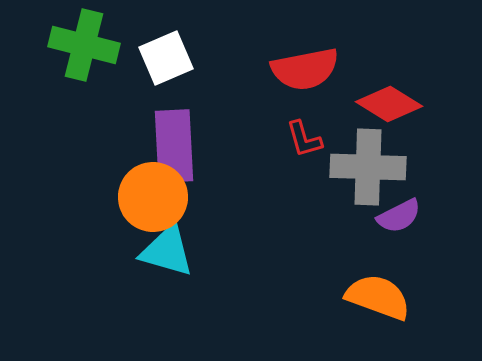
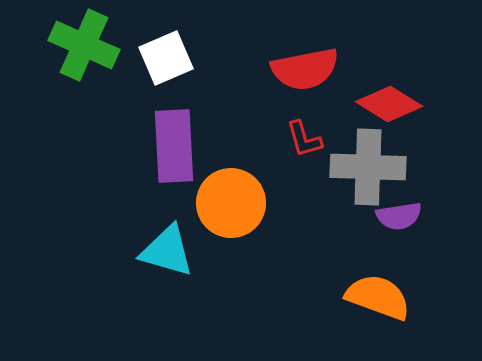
green cross: rotated 10 degrees clockwise
orange circle: moved 78 px right, 6 px down
purple semicircle: rotated 18 degrees clockwise
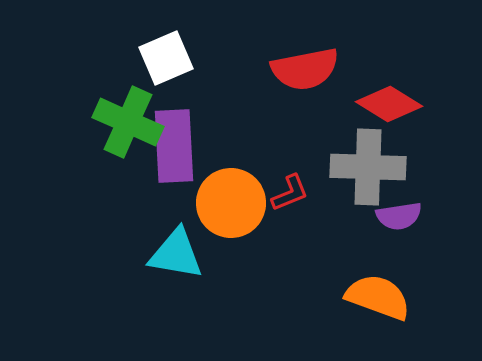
green cross: moved 44 px right, 77 px down
red L-shape: moved 14 px left, 54 px down; rotated 96 degrees counterclockwise
cyan triangle: moved 9 px right, 3 px down; rotated 6 degrees counterclockwise
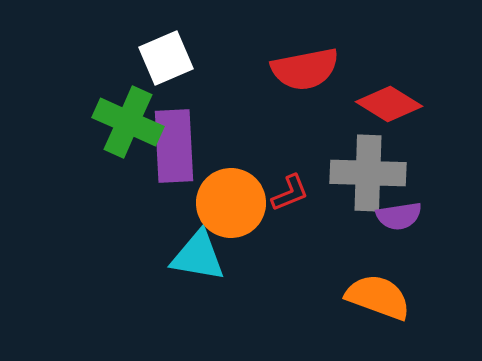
gray cross: moved 6 px down
cyan triangle: moved 22 px right, 2 px down
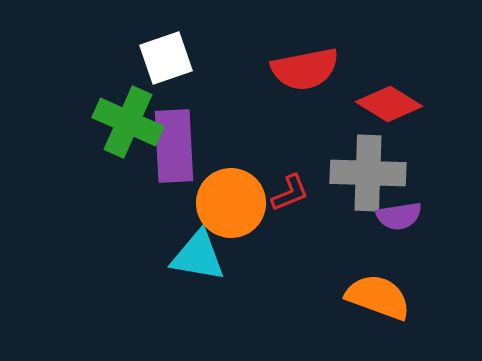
white square: rotated 4 degrees clockwise
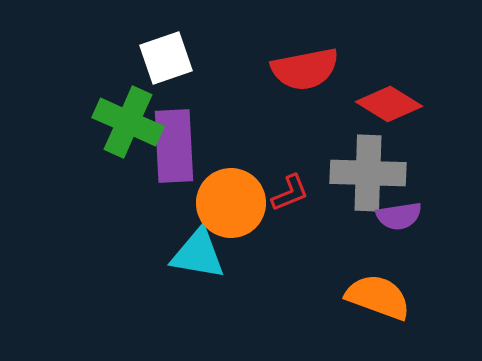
cyan triangle: moved 2 px up
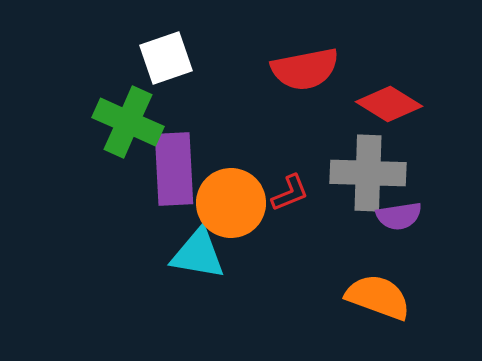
purple rectangle: moved 23 px down
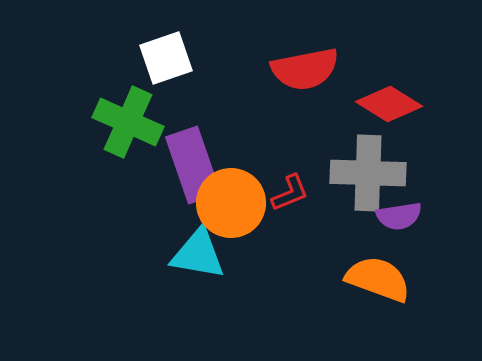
purple rectangle: moved 19 px right, 4 px up; rotated 16 degrees counterclockwise
orange semicircle: moved 18 px up
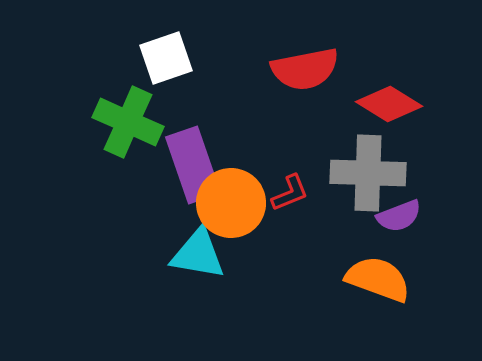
purple semicircle: rotated 12 degrees counterclockwise
